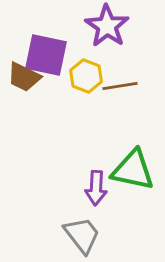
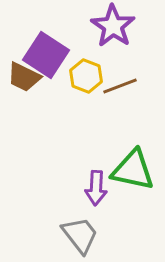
purple star: moved 6 px right
purple square: rotated 21 degrees clockwise
brown line: rotated 12 degrees counterclockwise
gray trapezoid: moved 2 px left
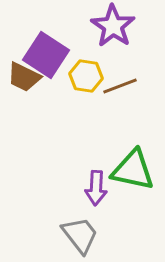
yellow hexagon: rotated 12 degrees counterclockwise
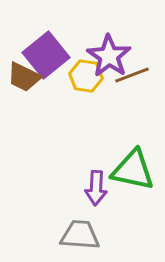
purple star: moved 4 px left, 30 px down
purple square: rotated 18 degrees clockwise
brown line: moved 12 px right, 11 px up
gray trapezoid: rotated 48 degrees counterclockwise
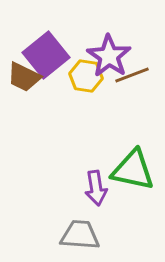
purple arrow: rotated 12 degrees counterclockwise
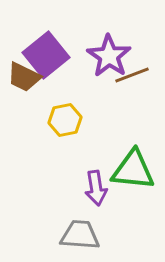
yellow hexagon: moved 21 px left, 44 px down; rotated 20 degrees counterclockwise
green triangle: rotated 6 degrees counterclockwise
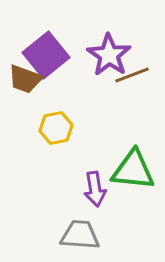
purple star: moved 1 px up
brown trapezoid: moved 1 px right, 2 px down; rotated 6 degrees counterclockwise
yellow hexagon: moved 9 px left, 8 px down
purple arrow: moved 1 px left, 1 px down
